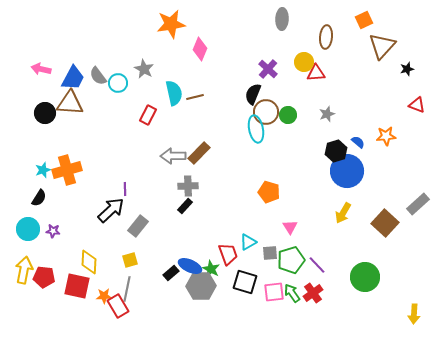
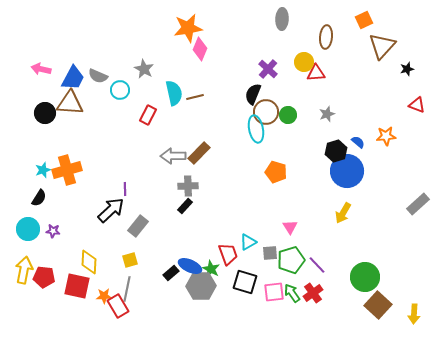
orange star at (171, 24): moved 17 px right, 4 px down
gray semicircle at (98, 76): rotated 30 degrees counterclockwise
cyan circle at (118, 83): moved 2 px right, 7 px down
orange pentagon at (269, 192): moved 7 px right, 20 px up
brown square at (385, 223): moved 7 px left, 82 px down
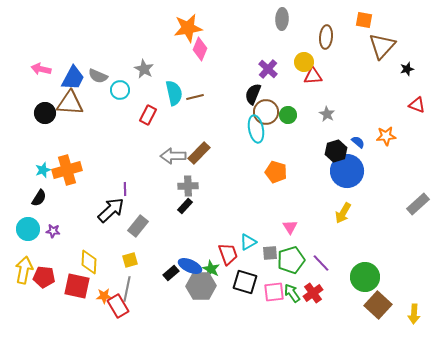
orange square at (364, 20): rotated 36 degrees clockwise
red triangle at (316, 73): moved 3 px left, 3 px down
gray star at (327, 114): rotated 21 degrees counterclockwise
purple line at (317, 265): moved 4 px right, 2 px up
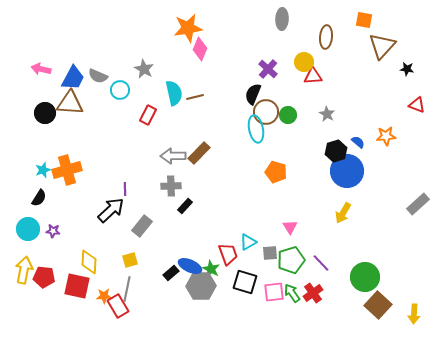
black star at (407, 69): rotated 24 degrees clockwise
gray cross at (188, 186): moved 17 px left
gray rectangle at (138, 226): moved 4 px right
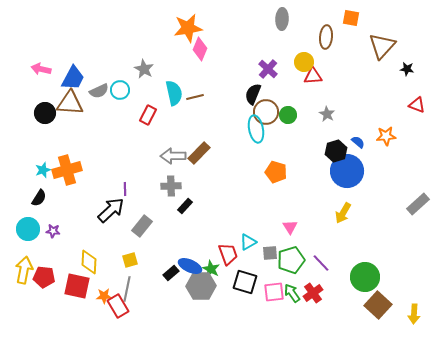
orange square at (364, 20): moved 13 px left, 2 px up
gray semicircle at (98, 76): moved 1 px right, 15 px down; rotated 48 degrees counterclockwise
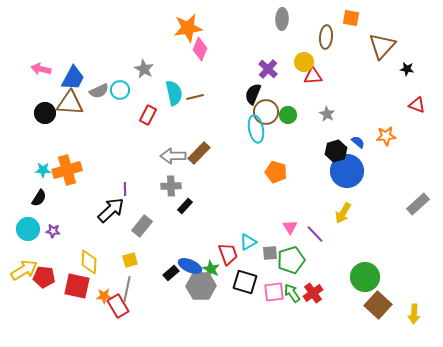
cyan star at (43, 170): rotated 21 degrees clockwise
purple line at (321, 263): moved 6 px left, 29 px up
yellow arrow at (24, 270): rotated 48 degrees clockwise
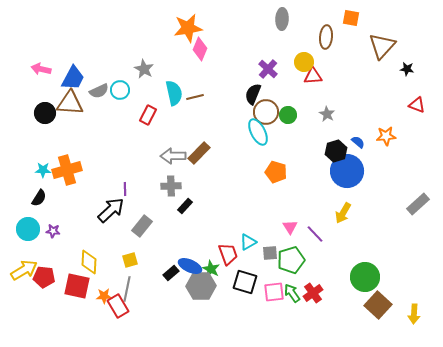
cyan ellipse at (256, 129): moved 2 px right, 3 px down; rotated 16 degrees counterclockwise
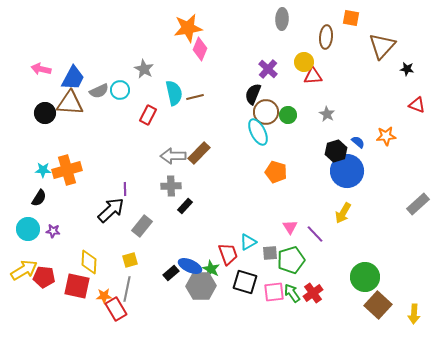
red rectangle at (118, 306): moved 2 px left, 3 px down
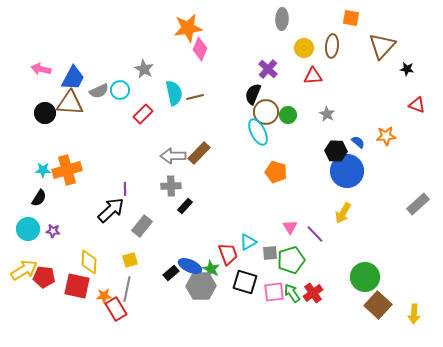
brown ellipse at (326, 37): moved 6 px right, 9 px down
yellow circle at (304, 62): moved 14 px up
red rectangle at (148, 115): moved 5 px left, 1 px up; rotated 18 degrees clockwise
black hexagon at (336, 151): rotated 20 degrees clockwise
